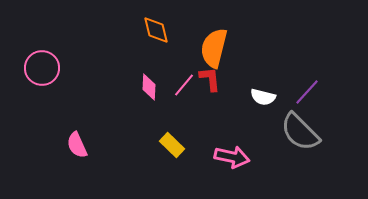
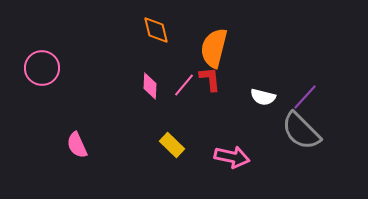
pink diamond: moved 1 px right, 1 px up
purple line: moved 2 px left, 5 px down
gray semicircle: moved 1 px right, 1 px up
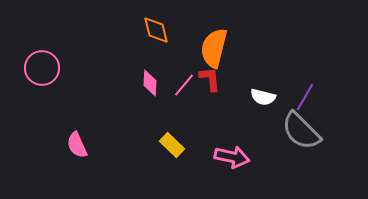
pink diamond: moved 3 px up
purple line: rotated 12 degrees counterclockwise
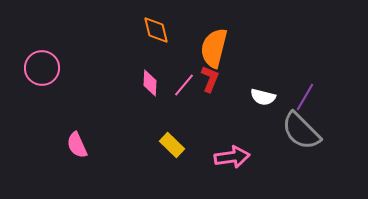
red L-shape: rotated 28 degrees clockwise
pink arrow: rotated 20 degrees counterclockwise
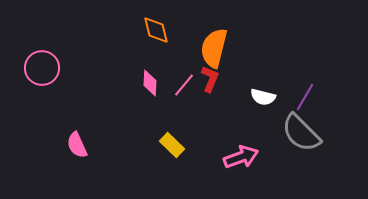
gray semicircle: moved 2 px down
pink arrow: moved 9 px right; rotated 12 degrees counterclockwise
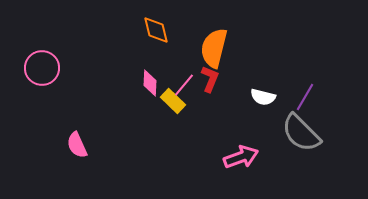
yellow rectangle: moved 1 px right, 44 px up
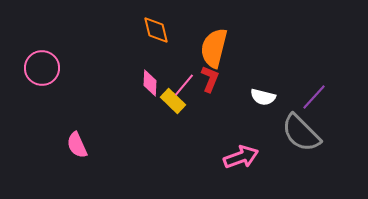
purple line: moved 9 px right; rotated 12 degrees clockwise
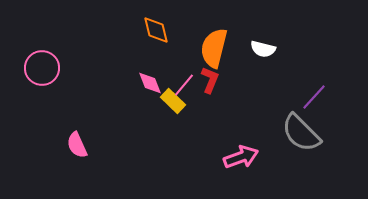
red L-shape: moved 1 px down
pink diamond: rotated 24 degrees counterclockwise
white semicircle: moved 48 px up
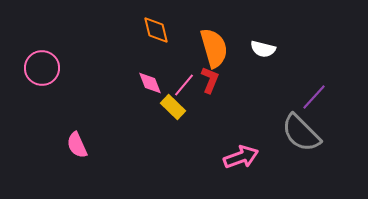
orange semicircle: rotated 150 degrees clockwise
yellow rectangle: moved 6 px down
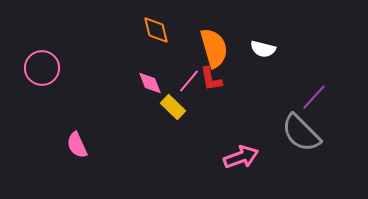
red L-shape: moved 1 px right, 1 px up; rotated 148 degrees clockwise
pink line: moved 5 px right, 4 px up
